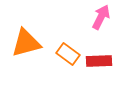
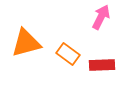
red rectangle: moved 3 px right, 4 px down
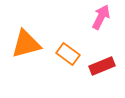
orange triangle: moved 1 px down
red rectangle: moved 1 px down; rotated 20 degrees counterclockwise
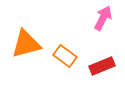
pink arrow: moved 2 px right, 1 px down
orange rectangle: moved 3 px left, 2 px down
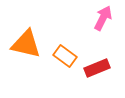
orange triangle: rotated 28 degrees clockwise
red rectangle: moved 5 px left, 2 px down
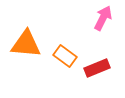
orange triangle: rotated 8 degrees counterclockwise
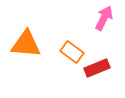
pink arrow: moved 1 px right
orange rectangle: moved 7 px right, 4 px up
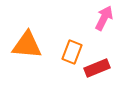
orange triangle: moved 1 px right, 1 px down
orange rectangle: rotated 75 degrees clockwise
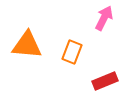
red rectangle: moved 8 px right, 13 px down
